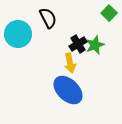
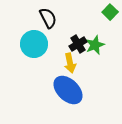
green square: moved 1 px right, 1 px up
cyan circle: moved 16 px right, 10 px down
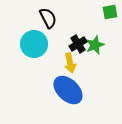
green square: rotated 35 degrees clockwise
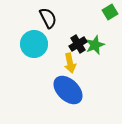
green square: rotated 21 degrees counterclockwise
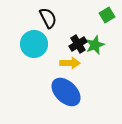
green square: moved 3 px left, 3 px down
yellow arrow: rotated 78 degrees counterclockwise
blue ellipse: moved 2 px left, 2 px down
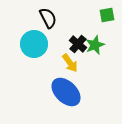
green square: rotated 21 degrees clockwise
black cross: rotated 18 degrees counterclockwise
yellow arrow: rotated 54 degrees clockwise
